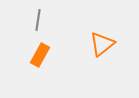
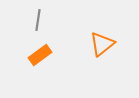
orange rectangle: rotated 25 degrees clockwise
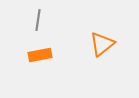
orange rectangle: rotated 25 degrees clockwise
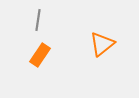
orange rectangle: rotated 45 degrees counterclockwise
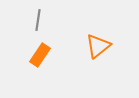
orange triangle: moved 4 px left, 2 px down
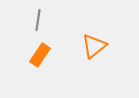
orange triangle: moved 4 px left
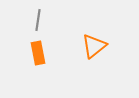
orange rectangle: moved 2 px left, 2 px up; rotated 45 degrees counterclockwise
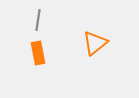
orange triangle: moved 1 px right, 3 px up
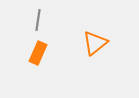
orange rectangle: rotated 35 degrees clockwise
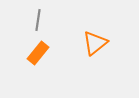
orange rectangle: rotated 15 degrees clockwise
